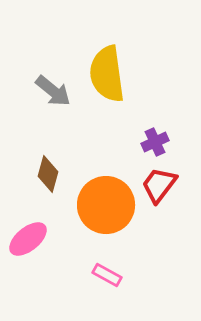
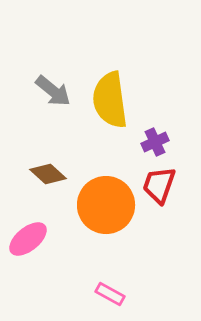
yellow semicircle: moved 3 px right, 26 px down
brown diamond: rotated 63 degrees counterclockwise
red trapezoid: rotated 18 degrees counterclockwise
pink rectangle: moved 3 px right, 19 px down
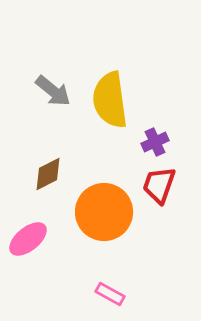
brown diamond: rotated 69 degrees counterclockwise
orange circle: moved 2 px left, 7 px down
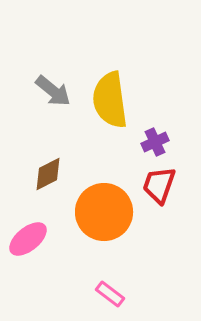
pink rectangle: rotated 8 degrees clockwise
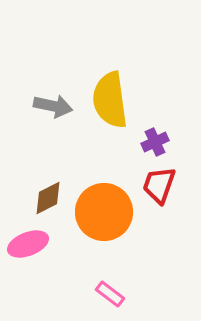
gray arrow: moved 15 px down; rotated 27 degrees counterclockwise
brown diamond: moved 24 px down
pink ellipse: moved 5 px down; rotated 18 degrees clockwise
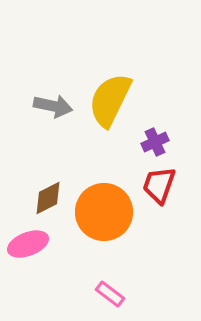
yellow semicircle: rotated 34 degrees clockwise
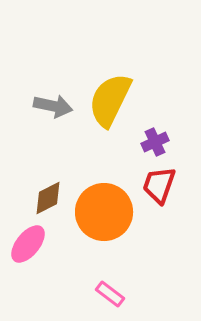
pink ellipse: rotated 30 degrees counterclockwise
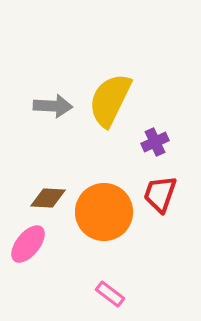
gray arrow: rotated 9 degrees counterclockwise
red trapezoid: moved 1 px right, 9 px down
brown diamond: rotated 30 degrees clockwise
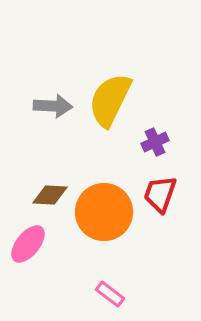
brown diamond: moved 2 px right, 3 px up
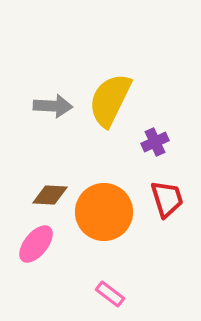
red trapezoid: moved 7 px right, 5 px down; rotated 144 degrees clockwise
pink ellipse: moved 8 px right
